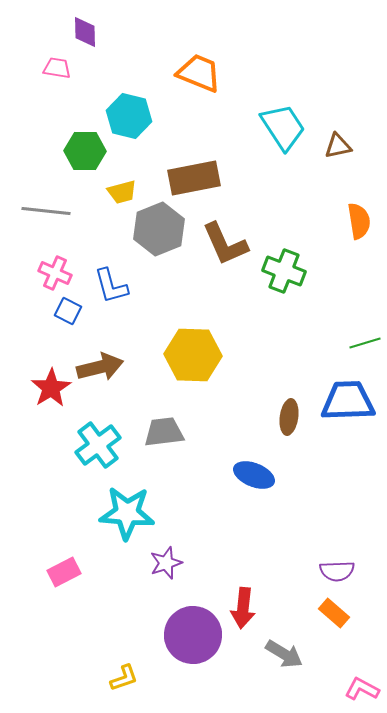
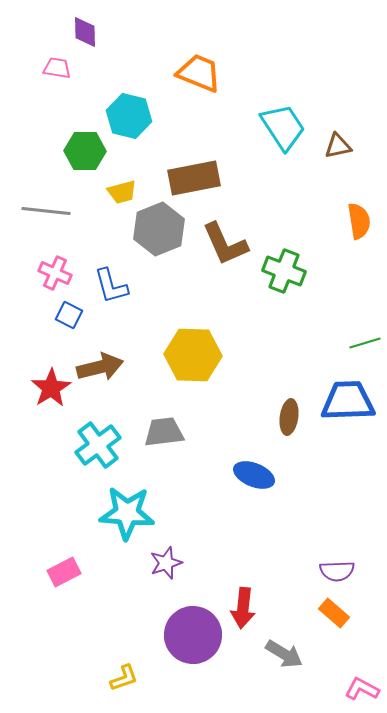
blue square: moved 1 px right, 4 px down
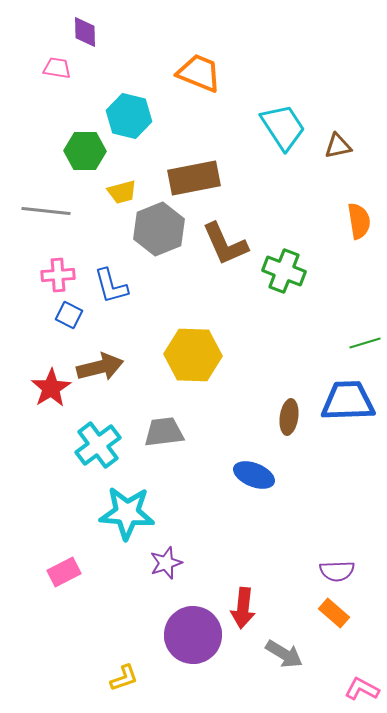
pink cross: moved 3 px right, 2 px down; rotated 28 degrees counterclockwise
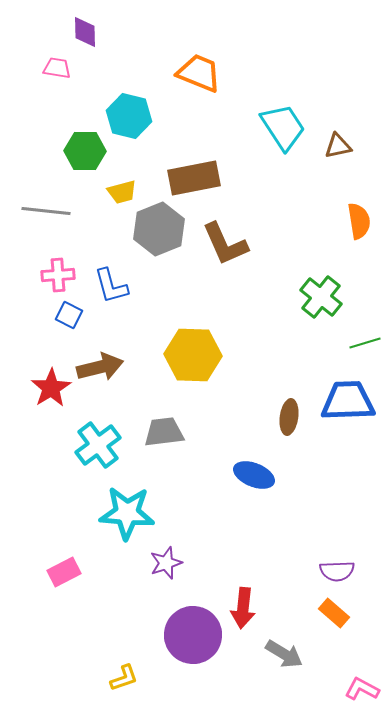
green cross: moved 37 px right, 26 px down; rotated 18 degrees clockwise
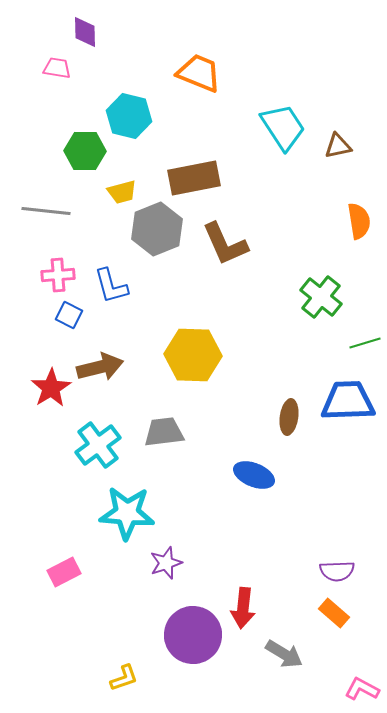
gray hexagon: moved 2 px left
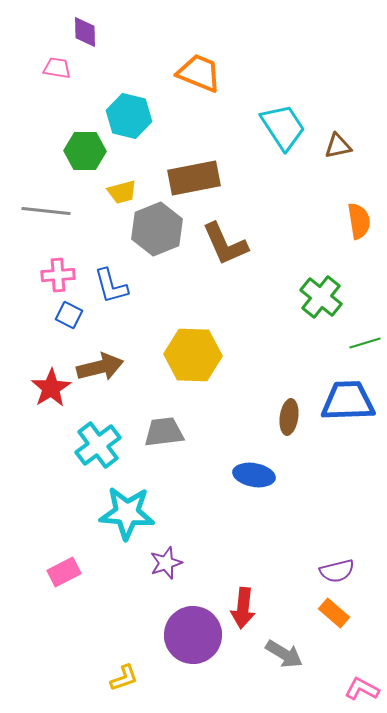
blue ellipse: rotated 12 degrees counterclockwise
purple semicircle: rotated 12 degrees counterclockwise
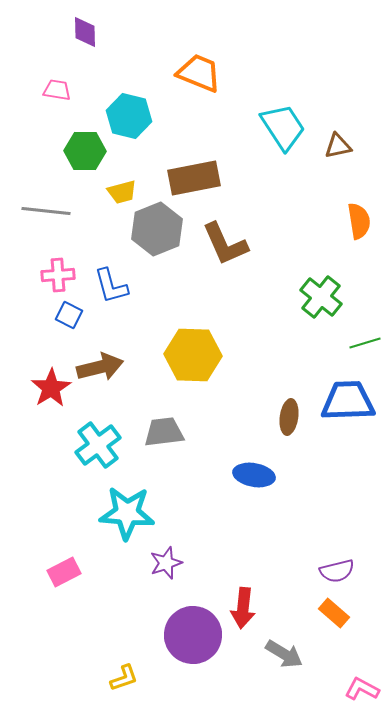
pink trapezoid: moved 22 px down
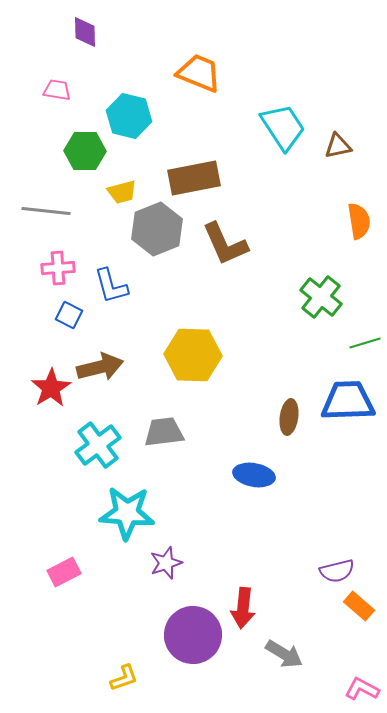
pink cross: moved 7 px up
orange rectangle: moved 25 px right, 7 px up
